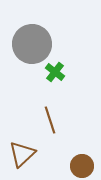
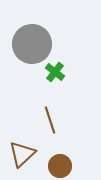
brown circle: moved 22 px left
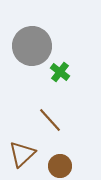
gray circle: moved 2 px down
green cross: moved 5 px right
brown line: rotated 24 degrees counterclockwise
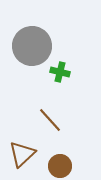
green cross: rotated 24 degrees counterclockwise
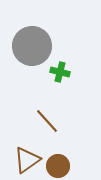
brown line: moved 3 px left, 1 px down
brown triangle: moved 5 px right, 6 px down; rotated 8 degrees clockwise
brown circle: moved 2 px left
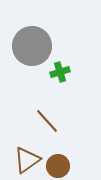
green cross: rotated 30 degrees counterclockwise
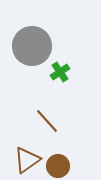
green cross: rotated 18 degrees counterclockwise
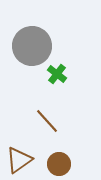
green cross: moved 3 px left, 2 px down; rotated 18 degrees counterclockwise
brown triangle: moved 8 px left
brown circle: moved 1 px right, 2 px up
